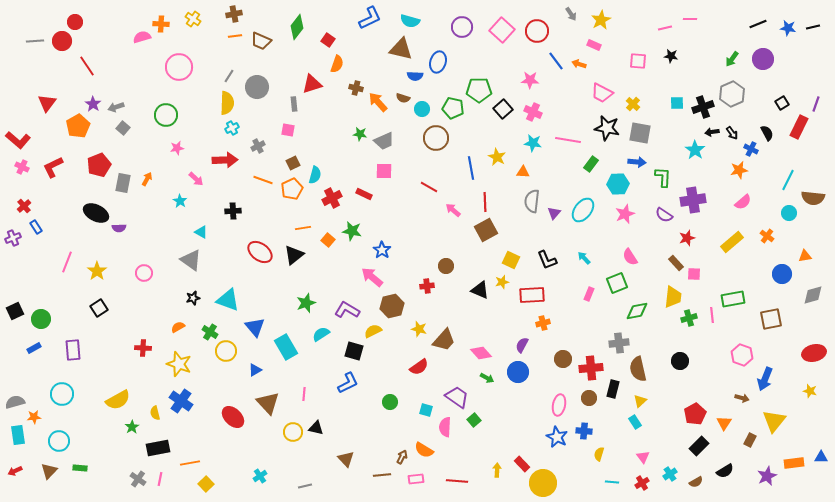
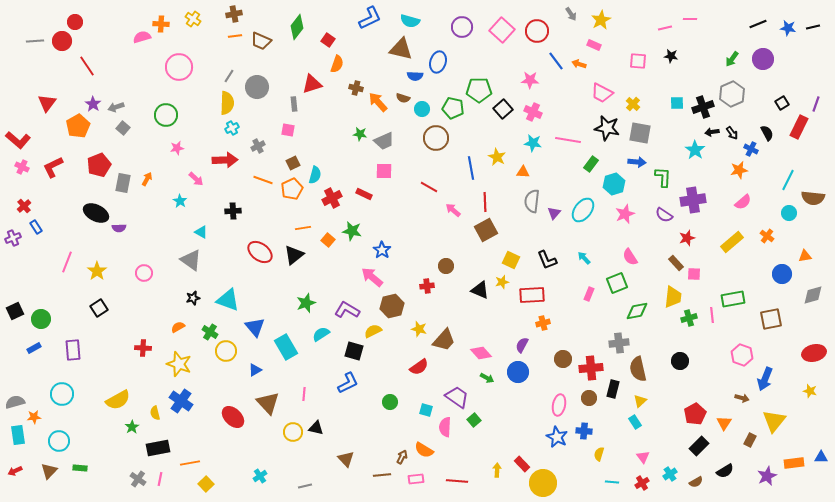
cyan hexagon at (618, 184): moved 4 px left; rotated 15 degrees counterclockwise
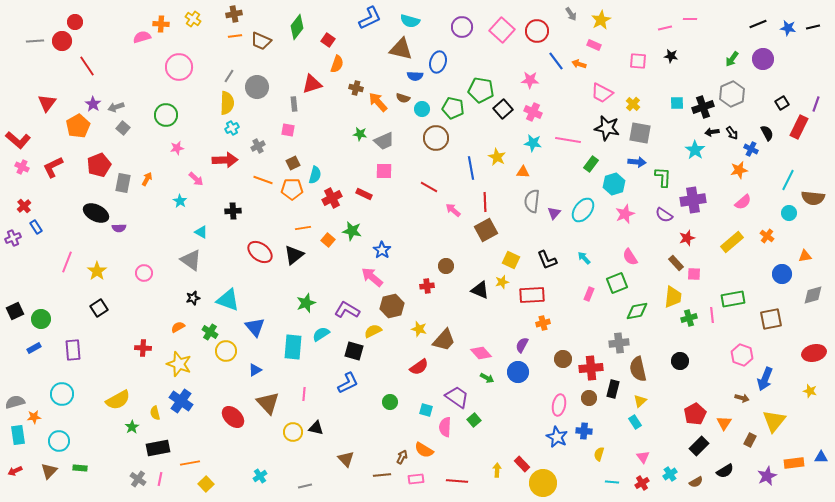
green pentagon at (479, 90): moved 2 px right; rotated 10 degrees clockwise
orange pentagon at (292, 189): rotated 25 degrees clockwise
cyan rectangle at (286, 347): moved 7 px right; rotated 35 degrees clockwise
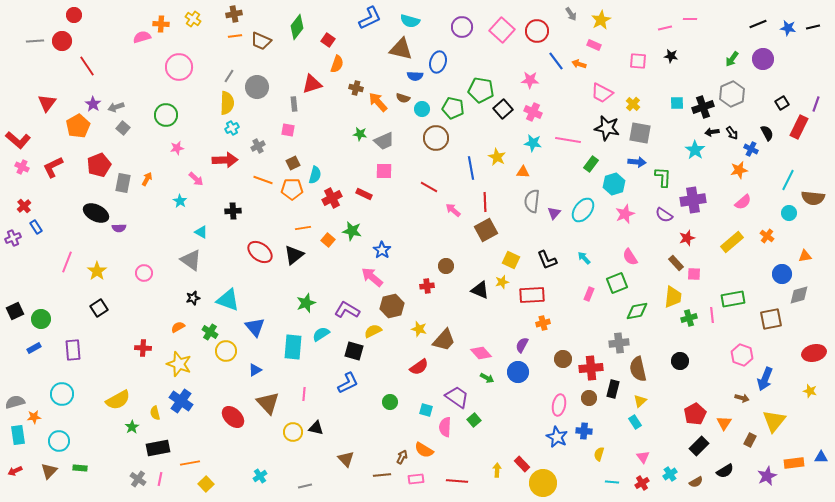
red circle at (75, 22): moved 1 px left, 7 px up
gray diamond at (813, 295): moved 14 px left
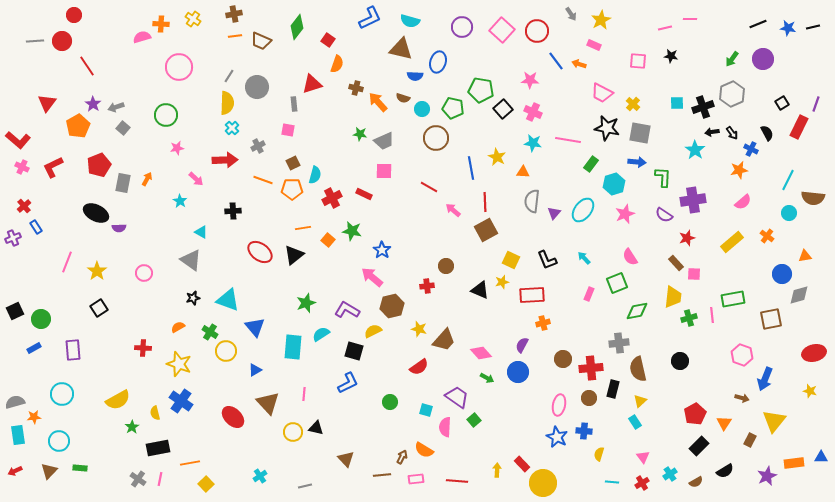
cyan cross at (232, 128): rotated 16 degrees counterclockwise
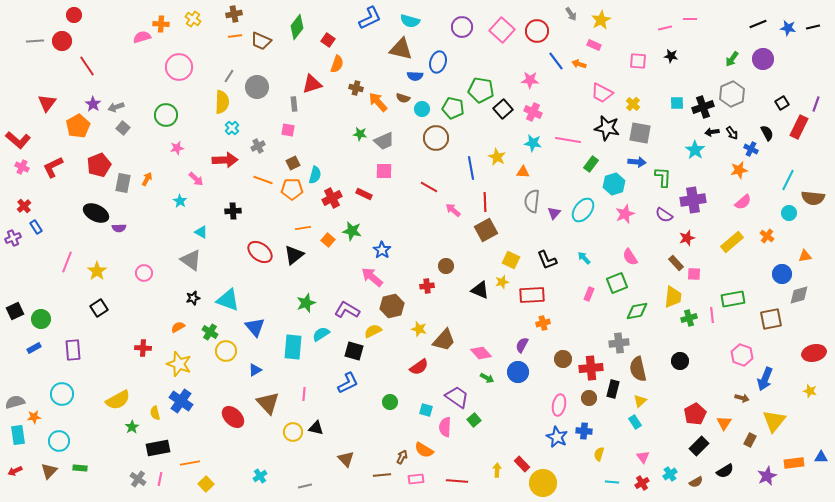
yellow semicircle at (227, 103): moved 5 px left, 1 px up
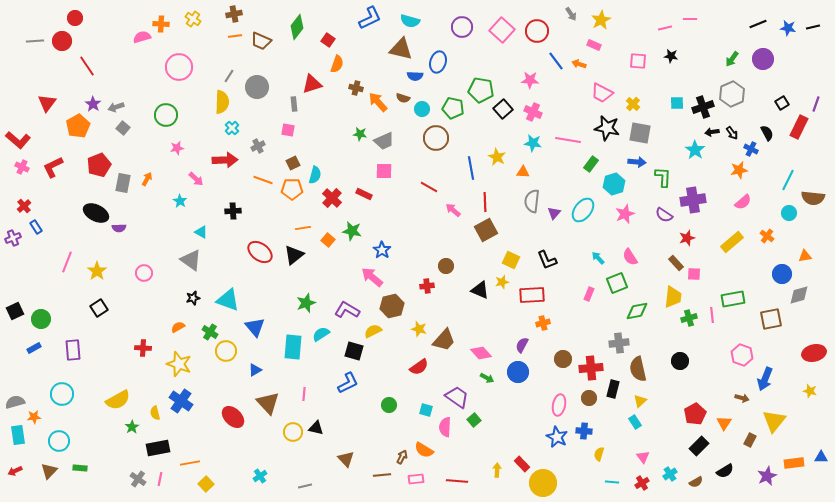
red circle at (74, 15): moved 1 px right, 3 px down
red cross at (332, 198): rotated 18 degrees counterclockwise
cyan arrow at (584, 258): moved 14 px right
green circle at (390, 402): moved 1 px left, 3 px down
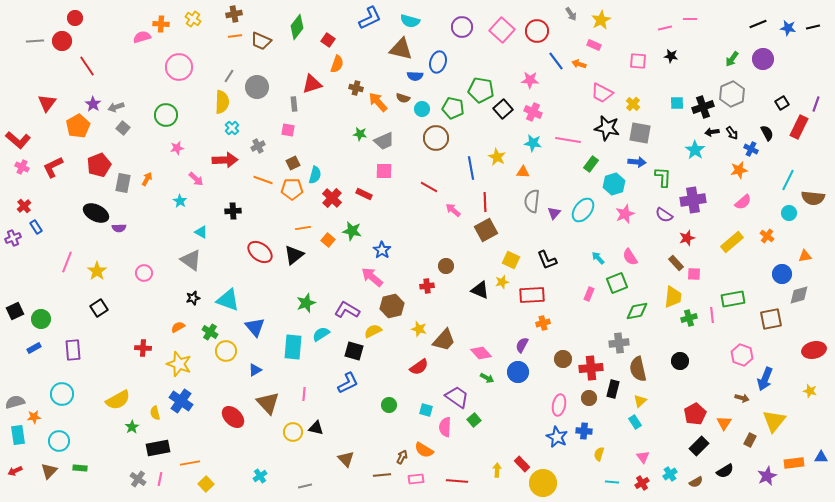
red ellipse at (814, 353): moved 3 px up
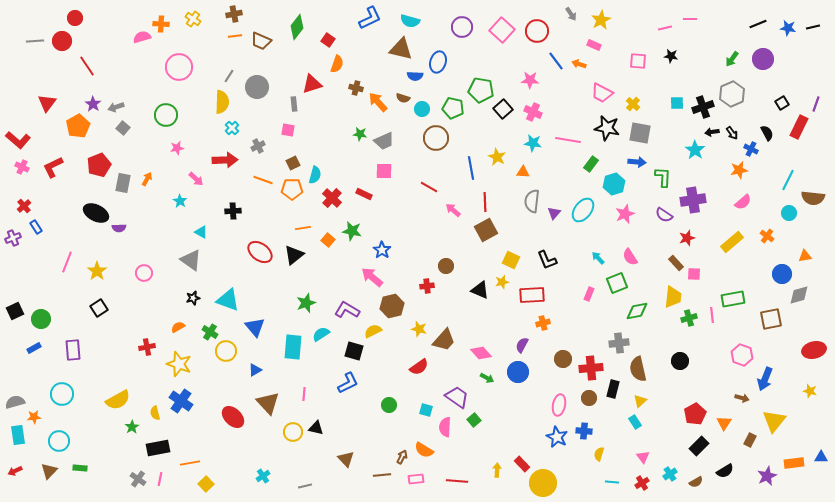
red cross at (143, 348): moved 4 px right, 1 px up; rotated 14 degrees counterclockwise
cyan cross at (260, 476): moved 3 px right
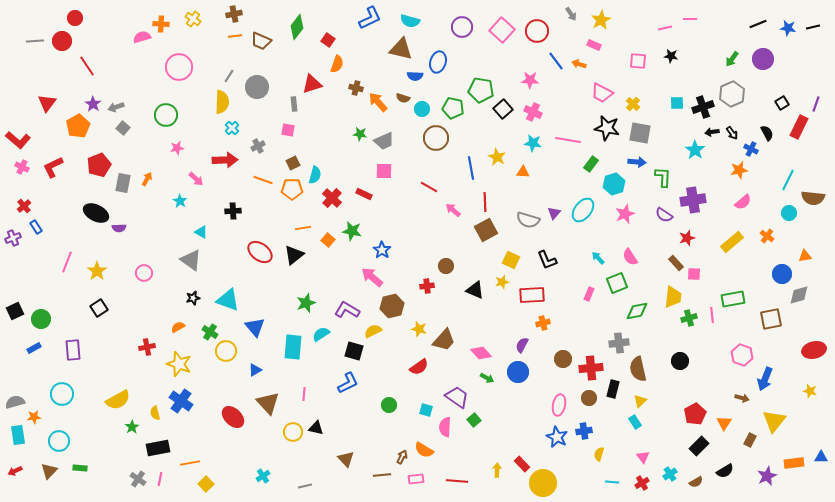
gray semicircle at (532, 201): moved 4 px left, 19 px down; rotated 80 degrees counterclockwise
black triangle at (480, 290): moved 5 px left
blue cross at (584, 431): rotated 14 degrees counterclockwise
